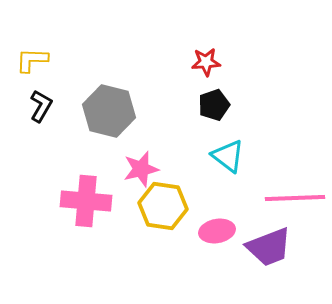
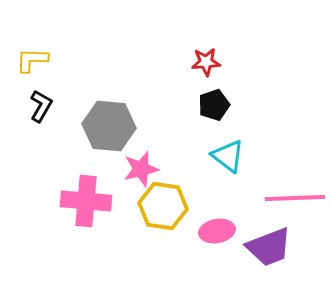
gray hexagon: moved 15 px down; rotated 9 degrees counterclockwise
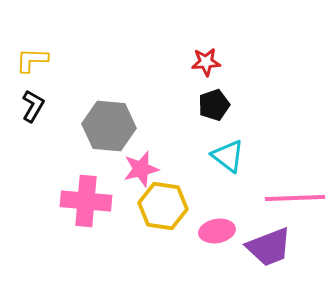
black L-shape: moved 8 px left
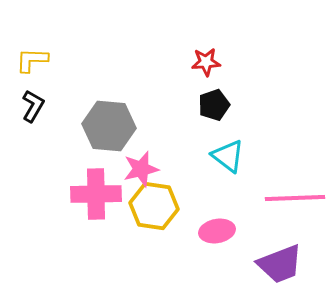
pink cross: moved 10 px right, 7 px up; rotated 6 degrees counterclockwise
yellow hexagon: moved 9 px left
purple trapezoid: moved 11 px right, 17 px down
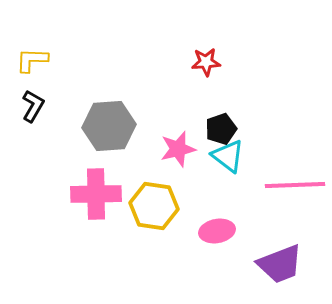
black pentagon: moved 7 px right, 24 px down
gray hexagon: rotated 9 degrees counterclockwise
pink star: moved 37 px right, 20 px up
pink line: moved 13 px up
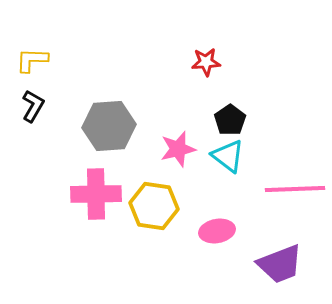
black pentagon: moved 9 px right, 9 px up; rotated 16 degrees counterclockwise
pink line: moved 4 px down
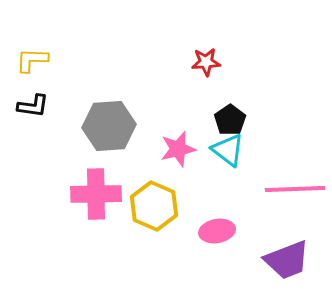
black L-shape: rotated 68 degrees clockwise
cyan triangle: moved 6 px up
yellow hexagon: rotated 15 degrees clockwise
purple trapezoid: moved 7 px right, 4 px up
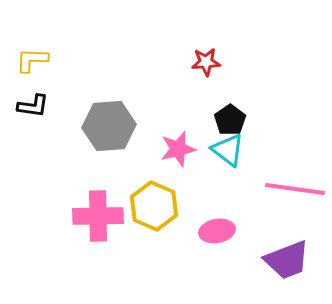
pink line: rotated 10 degrees clockwise
pink cross: moved 2 px right, 22 px down
